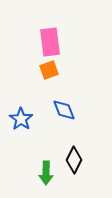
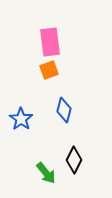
blue diamond: rotated 35 degrees clockwise
green arrow: rotated 40 degrees counterclockwise
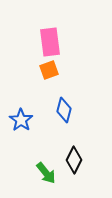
blue star: moved 1 px down
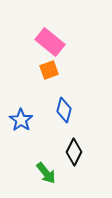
pink rectangle: rotated 44 degrees counterclockwise
black diamond: moved 8 px up
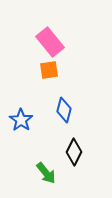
pink rectangle: rotated 12 degrees clockwise
orange square: rotated 12 degrees clockwise
